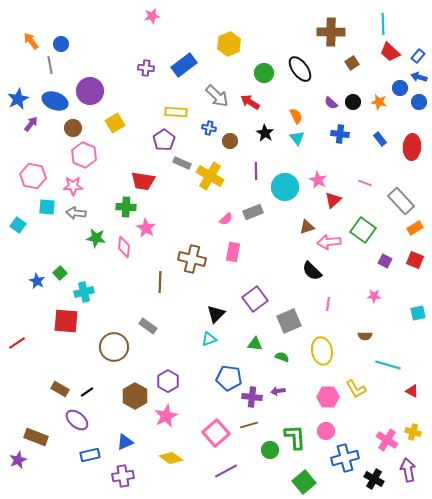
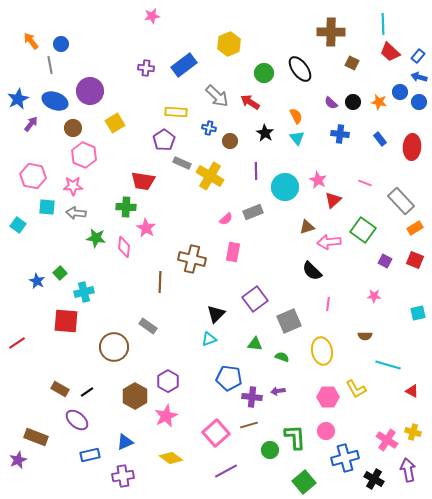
brown square at (352, 63): rotated 32 degrees counterclockwise
blue circle at (400, 88): moved 4 px down
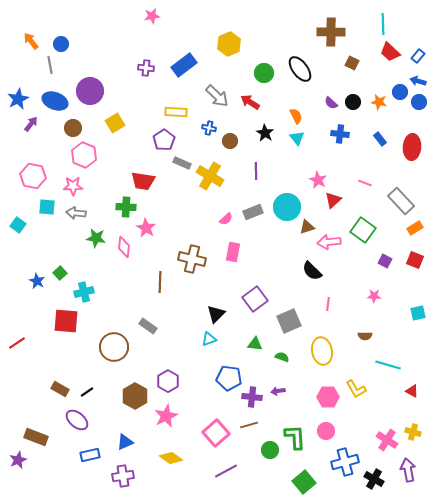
blue arrow at (419, 77): moved 1 px left, 4 px down
cyan circle at (285, 187): moved 2 px right, 20 px down
blue cross at (345, 458): moved 4 px down
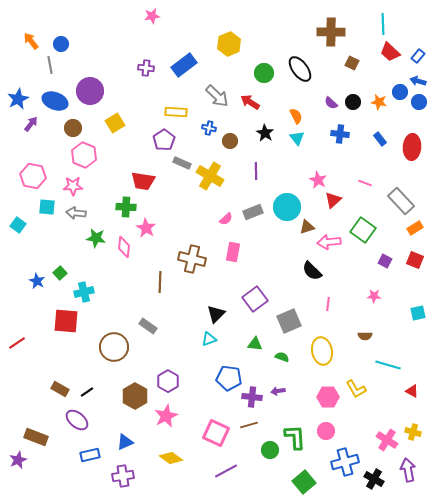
pink square at (216, 433): rotated 24 degrees counterclockwise
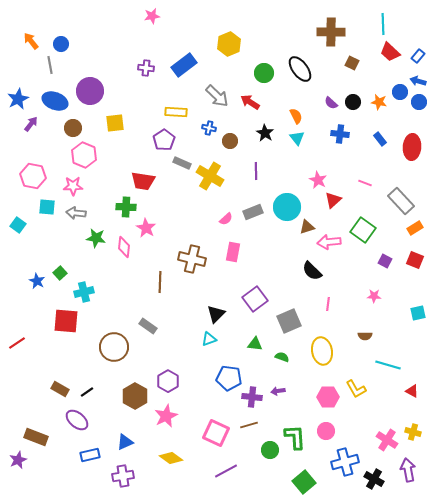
yellow square at (115, 123): rotated 24 degrees clockwise
